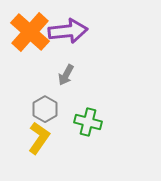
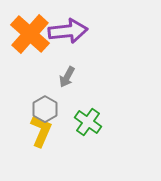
orange cross: moved 2 px down
gray arrow: moved 1 px right, 2 px down
green cross: rotated 20 degrees clockwise
yellow L-shape: moved 2 px right, 7 px up; rotated 12 degrees counterclockwise
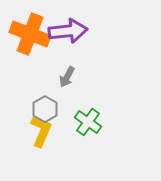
orange cross: rotated 21 degrees counterclockwise
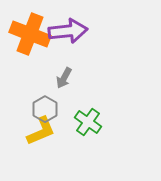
gray arrow: moved 3 px left, 1 px down
yellow L-shape: rotated 44 degrees clockwise
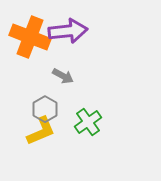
orange cross: moved 3 px down
gray arrow: moved 1 px left, 2 px up; rotated 90 degrees counterclockwise
green cross: rotated 20 degrees clockwise
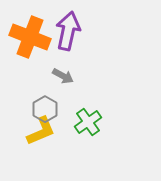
purple arrow: rotated 72 degrees counterclockwise
